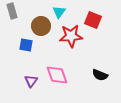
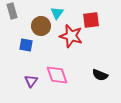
cyan triangle: moved 2 px left, 1 px down
red square: moved 2 px left; rotated 30 degrees counterclockwise
red star: rotated 20 degrees clockwise
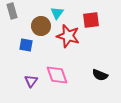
red star: moved 3 px left
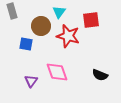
cyan triangle: moved 2 px right, 1 px up
blue square: moved 1 px up
pink diamond: moved 3 px up
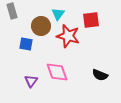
cyan triangle: moved 1 px left, 2 px down
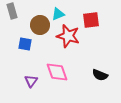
cyan triangle: rotated 32 degrees clockwise
brown circle: moved 1 px left, 1 px up
blue square: moved 1 px left
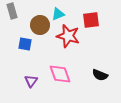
pink diamond: moved 3 px right, 2 px down
